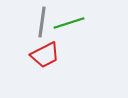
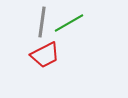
green line: rotated 12 degrees counterclockwise
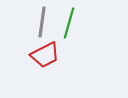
green line: rotated 44 degrees counterclockwise
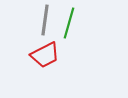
gray line: moved 3 px right, 2 px up
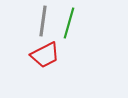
gray line: moved 2 px left, 1 px down
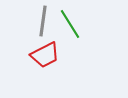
green line: moved 1 px right, 1 px down; rotated 48 degrees counterclockwise
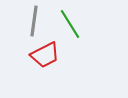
gray line: moved 9 px left
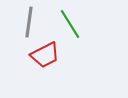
gray line: moved 5 px left, 1 px down
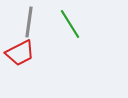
red trapezoid: moved 25 px left, 2 px up
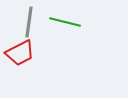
green line: moved 5 px left, 2 px up; rotated 44 degrees counterclockwise
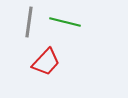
red trapezoid: moved 26 px right, 9 px down; rotated 20 degrees counterclockwise
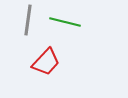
gray line: moved 1 px left, 2 px up
